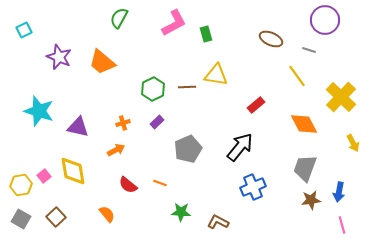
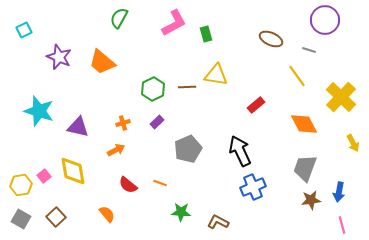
black arrow: moved 4 px down; rotated 64 degrees counterclockwise
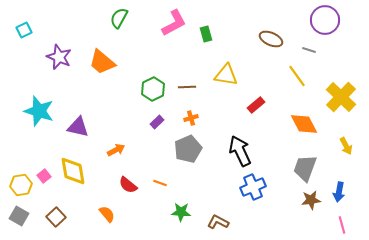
yellow triangle: moved 10 px right
orange cross: moved 68 px right, 5 px up
yellow arrow: moved 7 px left, 3 px down
gray square: moved 2 px left, 3 px up
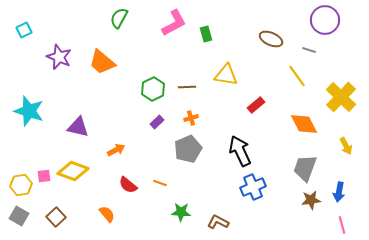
cyan star: moved 10 px left
yellow diamond: rotated 60 degrees counterclockwise
pink square: rotated 32 degrees clockwise
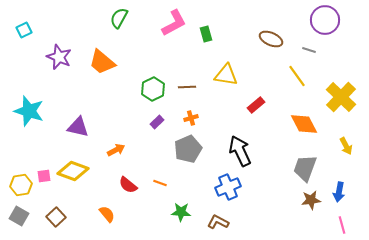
blue cross: moved 25 px left
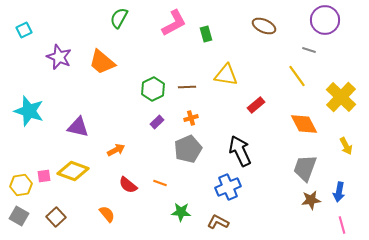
brown ellipse: moved 7 px left, 13 px up
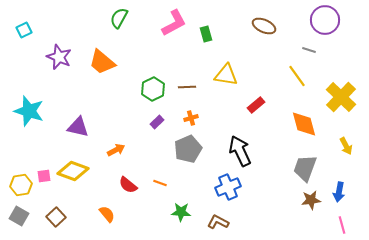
orange diamond: rotated 12 degrees clockwise
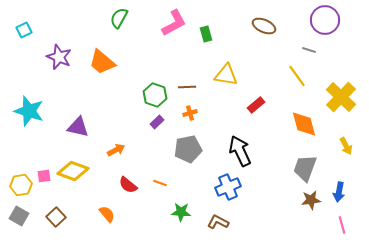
green hexagon: moved 2 px right, 6 px down; rotated 15 degrees counterclockwise
orange cross: moved 1 px left, 5 px up
gray pentagon: rotated 12 degrees clockwise
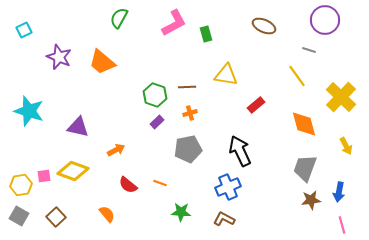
brown L-shape: moved 6 px right, 3 px up
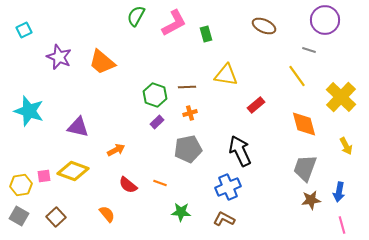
green semicircle: moved 17 px right, 2 px up
